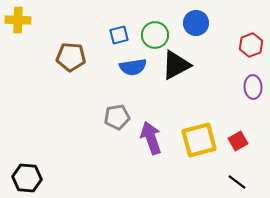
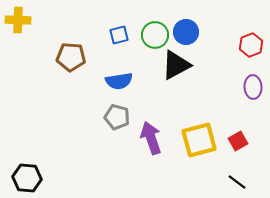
blue circle: moved 10 px left, 9 px down
blue semicircle: moved 14 px left, 14 px down
gray pentagon: rotated 25 degrees clockwise
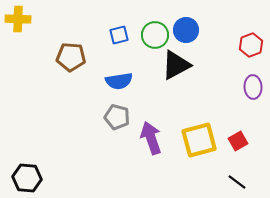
yellow cross: moved 1 px up
blue circle: moved 2 px up
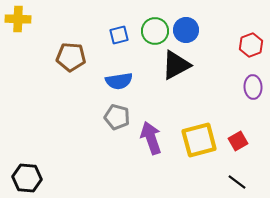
green circle: moved 4 px up
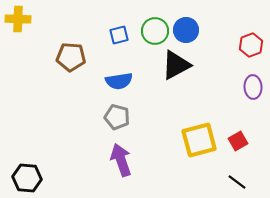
purple arrow: moved 30 px left, 22 px down
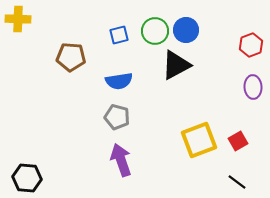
yellow square: rotated 6 degrees counterclockwise
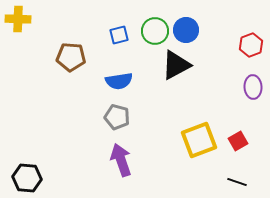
black line: rotated 18 degrees counterclockwise
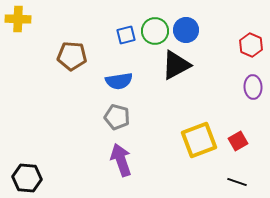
blue square: moved 7 px right
red hexagon: rotated 15 degrees counterclockwise
brown pentagon: moved 1 px right, 1 px up
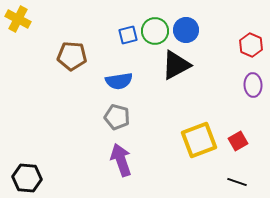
yellow cross: rotated 25 degrees clockwise
blue square: moved 2 px right
purple ellipse: moved 2 px up
